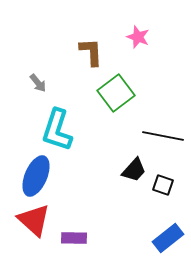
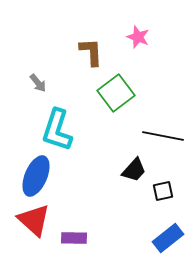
black square: moved 6 px down; rotated 30 degrees counterclockwise
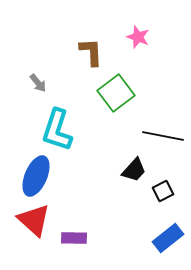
black square: rotated 15 degrees counterclockwise
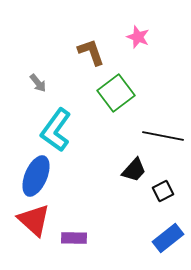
brown L-shape: rotated 16 degrees counterclockwise
cyan L-shape: moved 1 px left; rotated 18 degrees clockwise
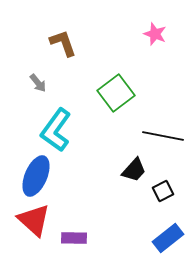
pink star: moved 17 px right, 3 px up
brown L-shape: moved 28 px left, 9 px up
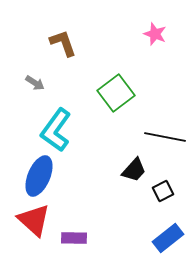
gray arrow: moved 3 px left; rotated 18 degrees counterclockwise
black line: moved 2 px right, 1 px down
blue ellipse: moved 3 px right
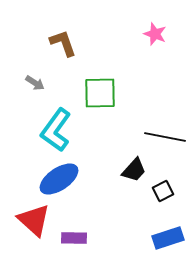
green square: moved 16 px left; rotated 36 degrees clockwise
blue ellipse: moved 20 px right, 3 px down; rotated 33 degrees clockwise
blue rectangle: rotated 20 degrees clockwise
